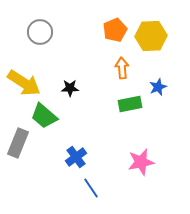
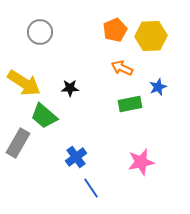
orange arrow: rotated 60 degrees counterclockwise
gray rectangle: rotated 8 degrees clockwise
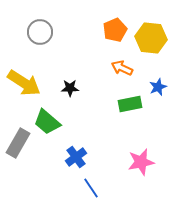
yellow hexagon: moved 2 px down; rotated 8 degrees clockwise
green trapezoid: moved 3 px right, 6 px down
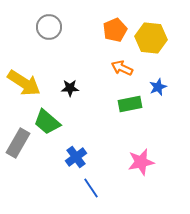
gray circle: moved 9 px right, 5 px up
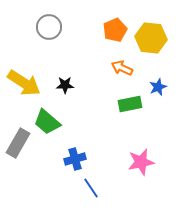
black star: moved 5 px left, 3 px up
blue cross: moved 1 px left, 2 px down; rotated 20 degrees clockwise
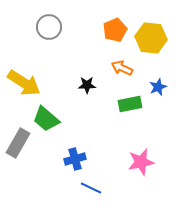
black star: moved 22 px right
green trapezoid: moved 1 px left, 3 px up
blue line: rotated 30 degrees counterclockwise
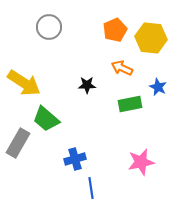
blue star: rotated 24 degrees counterclockwise
blue line: rotated 55 degrees clockwise
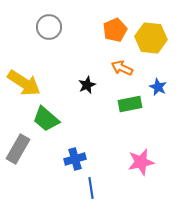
black star: rotated 24 degrees counterclockwise
gray rectangle: moved 6 px down
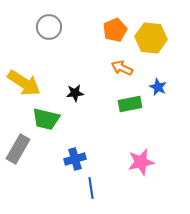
black star: moved 12 px left, 8 px down; rotated 18 degrees clockwise
green trapezoid: rotated 28 degrees counterclockwise
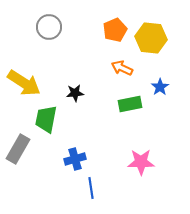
blue star: moved 2 px right; rotated 12 degrees clockwise
green trapezoid: rotated 88 degrees clockwise
pink star: rotated 12 degrees clockwise
